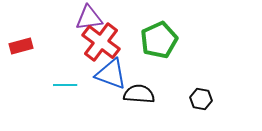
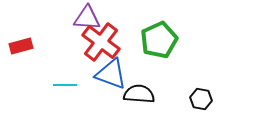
purple triangle: moved 2 px left; rotated 12 degrees clockwise
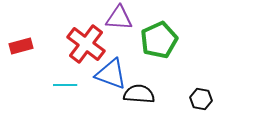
purple triangle: moved 32 px right
red cross: moved 15 px left, 2 px down
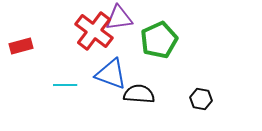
purple triangle: rotated 12 degrees counterclockwise
red cross: moved 8 px right, 13 px up
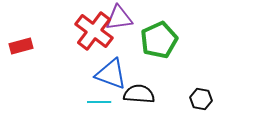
cyan line: moved 34 px right, 17 px down
